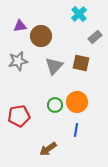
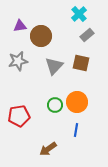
gray rectangle: moved 8 px left, 2 px up
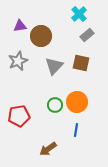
gray star: rotated 12 degrees counterclockwise
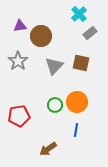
gray rectangle: moved 3 px right, 2 px up
gray star: rotated 12 degrees counterclockwise
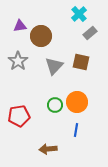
brown square: moved 1 px up
brown arrow: rotated 30 degrees clockwise
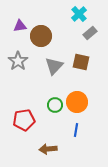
red pentagon: moved 5 px right, 4 px down
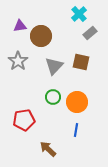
green circle: moved 2 px left, 8 px up
brown arrow: rotated 48 degrees clockwise
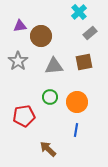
cyan cross: moved 2 px up
brown square: moved 3 px right; rotated 24 degrees counterclockwise
gray triangle: rotated 42 degrees clockwise
green circle: moved 3 px left
red pentagon: moved 4 px up
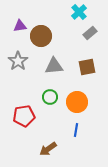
brown square: moved 3 px right, 5 px down
brown arrow: rotated 78 degrees counterclockwise
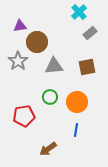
brown circle: moved 4 px left, 6 px down
